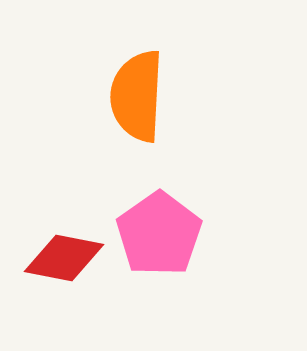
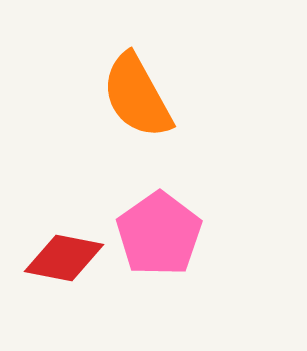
orange semicircle: rotated 32 degrees counterclockwise
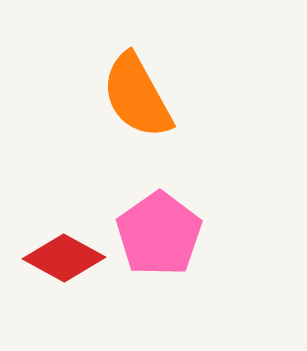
red diamond: rotated 18 degrees clockwise
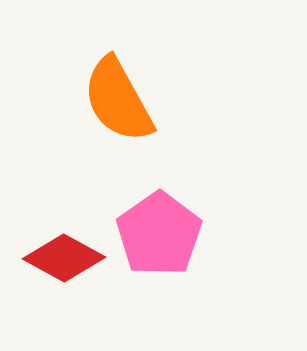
orange semicircle: moved 19 px left, 4 px down
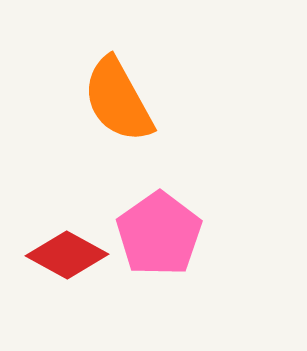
red diamond: moved 3 px right, 3 px up
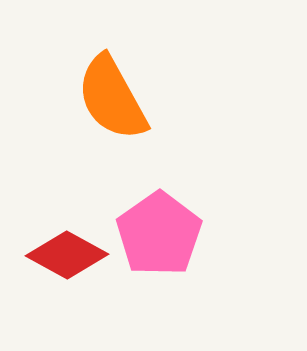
orange semicircle: moved 6 px left, 2 px up
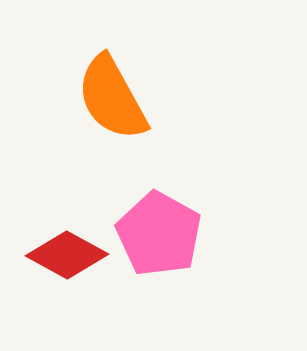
pink pentagon: rotated 8 degrees counterclockwise
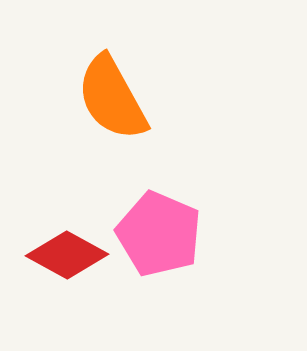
pink pentagon: rotated 6 degrees counterclockwise
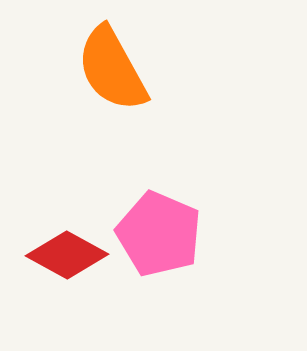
orange semicircle: moved 29 px up
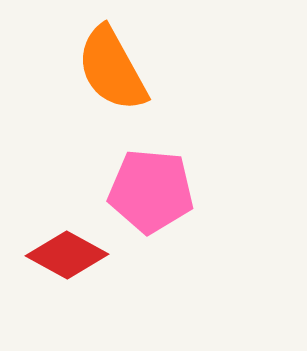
pink pentagon: moved 8 px left, 43 px up; rotated 18 degrees counterclockwise
